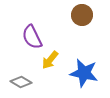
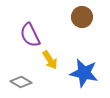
brown circle: moved 2 px down
purple semicircle: moved 2 px left, 2 px up
yellow arrow: rotated 72 degrees counterclockwise
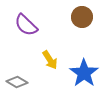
purple semicircle: moved 4 px left, 10 px up; rotated 20 degrees counterclockwise
blue star: rotated 24 degrees clockwise
gray diamond: moved 4 px left
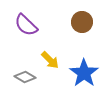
brown circle: moved 5 px down
yellow arrow: rotated 12 degrees counterclockwise
gray diamond: moved 8 px right, 5 px up
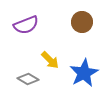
purple semicircle: rotated 65 degrees counterclockwise
blue star: rotated 8 degrees clockwise
gray diamond: moved 3 px right, 2 px down
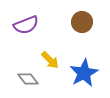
gray diamond: rotated 20 degrees clockwise
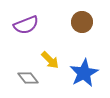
gray diamond: moved 1 px up
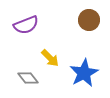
brown circle: moved 7 px right, 2 px up
yellow arrow: moved 2 px up
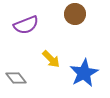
brown circle: moved 14 px left, 6 px up
yellow arrow: moved 1 px right, 1 px down
gray diamond: moved 12 px left
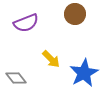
purple semicircle: moved 2 px up
